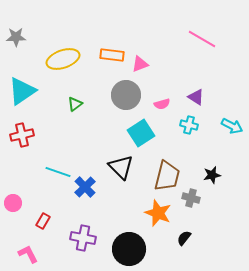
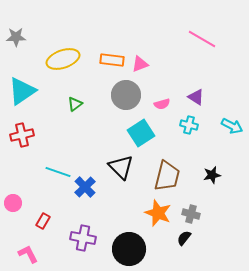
orange rectangle: moved 5 px down
gray cross: moved 16 px down
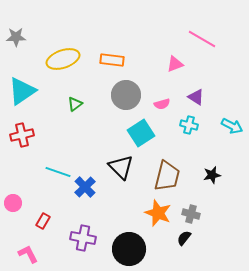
pink triangle: moved 35 px right
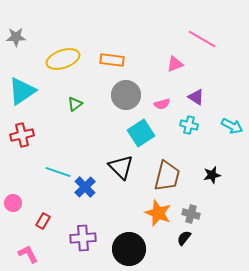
purple cross: rotated 15 degrees counterclockwise
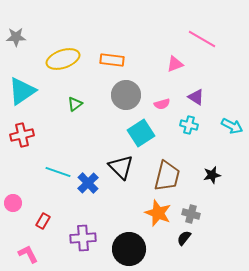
blue cross: moved 3 px right, 4 px up
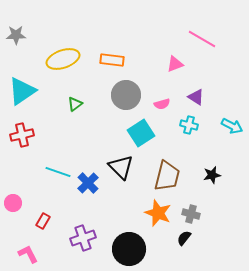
gray star: moved 2 px up
purple cross: rotated 15 degrees counterclockwise
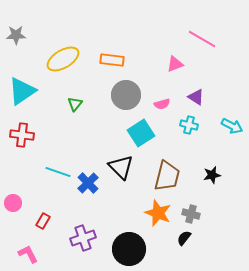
yellow ellipse: rotated 12 degrees counterclockwise
green triangle: rotated 14 degrees counterclockwise
red cross: rotated 20 degrees clockwise
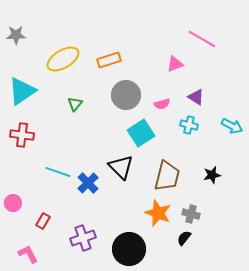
orange rectangle: moved 3 px left; rotated 25 degrees counterclockwise
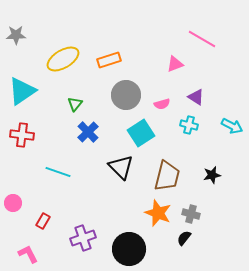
blue cross: moved 51 px up
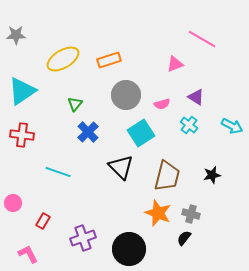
cyan cross: rotated 24 degrees clockwise
